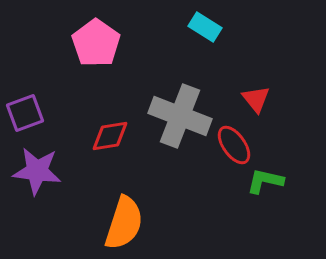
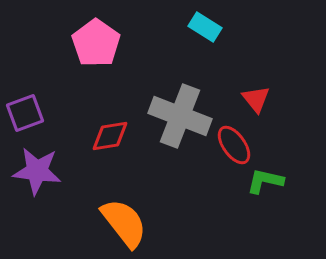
orange semicircle: rotated 56 degrees counterclockwise
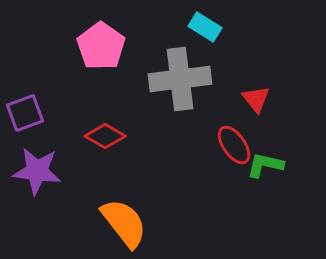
pink pentagon: moved 5 px right, 3 px down
gray cross: moved 37 px up; rotated 28 degrees counterclockwise
red diamond: moved 5 px left; rotated 39 degrees clockwise
green L-shape: moved 16 px up
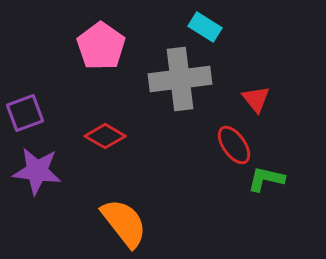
green L-shape: moved 1 px right, 14 px down
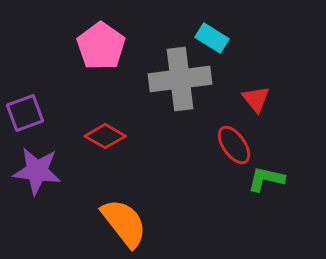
cyan rectangle: moved 7 px right, 11 px down
